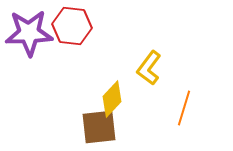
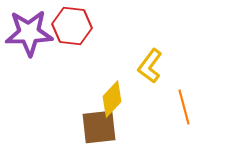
yellow L-shape: moved 1 px right, 2 px up
orange line: moved 1 px up; rotated 32 degrees counterclockwise
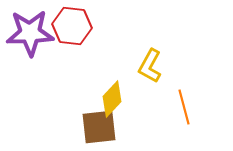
purple star: moved 1 px right
yellow L-shape: rotated 8 degrees counterclockwise
